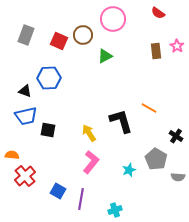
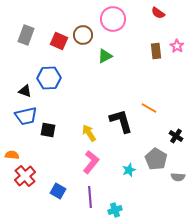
purple line: moved 9 px right, 2 px up; rotated 15 degrees counterclockwise
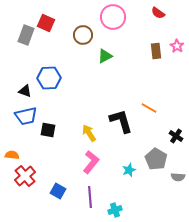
pink circle: moved 2 px up
red square: moved 13 px left, 18 px up
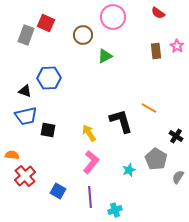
gray semicircle: rotated 120 degrees clockwise
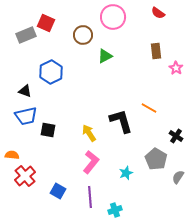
gray rectangle: rotated 48 degrees clockwise
pink star: moved 1 px left, 22 px down
blue hexagon: moved 2 px right, 6 px up; rotated 25 degrees counterclockwise
cyan star: moved 3 px left, 3 px down
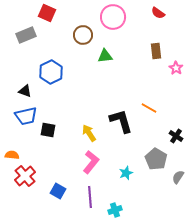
red square: moved 1 px right, 10 px up
green triangle: rotated 21 degrees clockwise
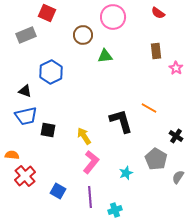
yellow arrow: moved 5 px left, 3 px down
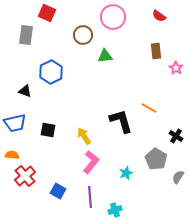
red semicircle: moved 1 px right, 3 px down
gray rectangle: rotated 60 degrees counterclockwise
blue trapezoid: moved 11 px left, 7 px down
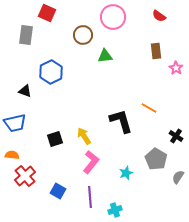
black square: moved 7 px right, 9 px down; rotated 28 degrees counterclockwise
